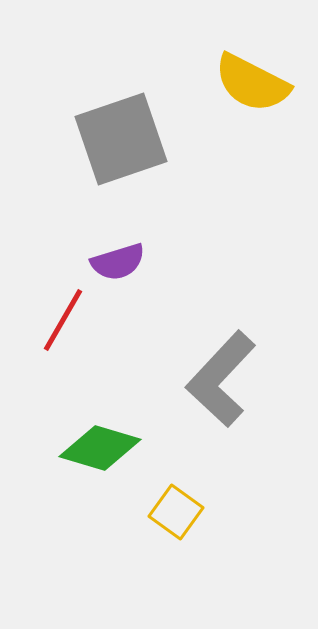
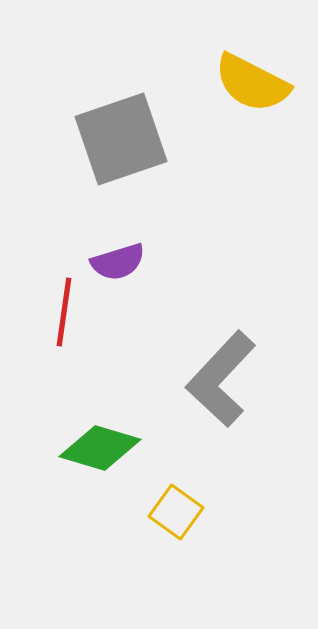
red line: moved 1 px right, 8 px up; rotated 22 degrees counterclockwise
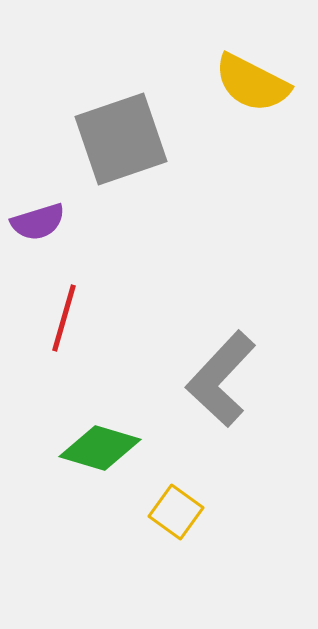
purple semicircle: moved 80 px left, 40 px up
red line: moved 6 px down; rotated 8 degrees clockwise
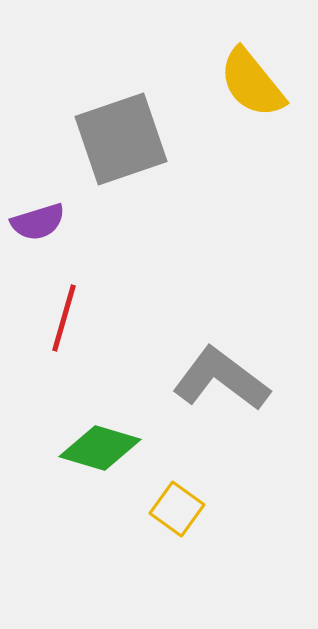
yellow semicircle: rotated 24 degrees clockwise
gray L-shape: rotated 84 degrees clockwise
yellow square: moved 1 px right, 3 px up
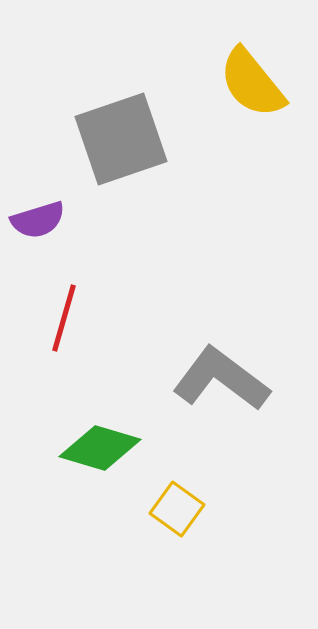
purple semicircle: moved 2 px up
